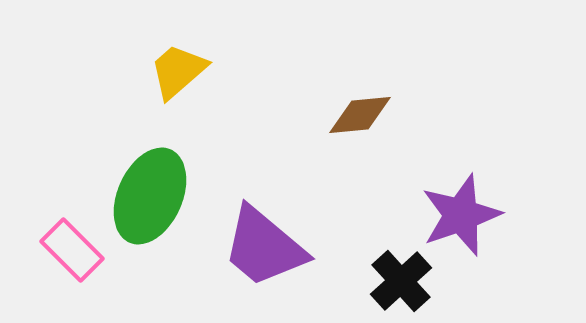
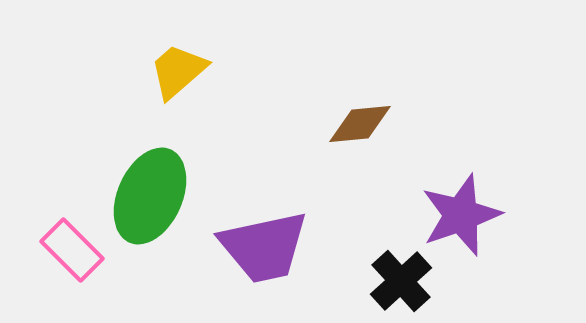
brown diamond: moved 9 px down
purple trapezoid: rotated 52 degrees counterclockwise
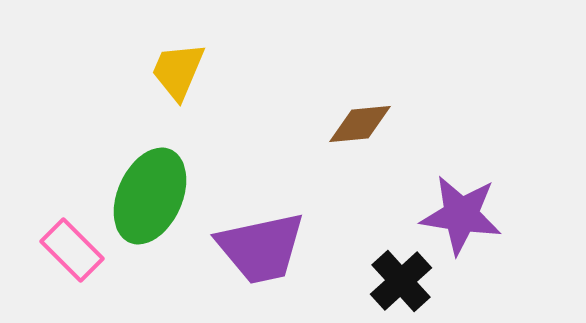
yellow trapezoid: rotated 26 degrees counterclockwise
purple star: rotated 28 degrees clockwise
purple trapezoid: moved 3 px left, 1 px down
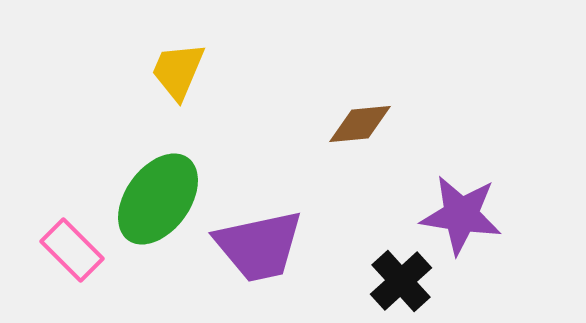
green ellipse: moved 8 px right, 3 px down; rotated 12 degrees clockwise
purple trapezoid: moved 2 px left, 2 px up
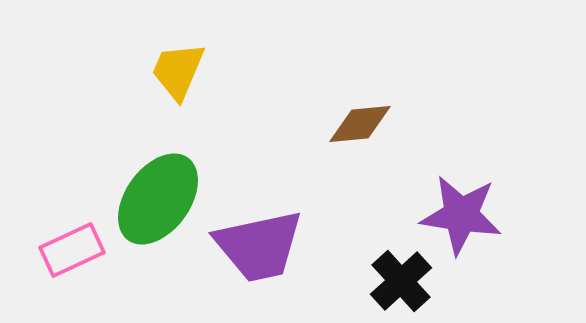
pink rectangle: rotated 70 degrees counterclockwise
